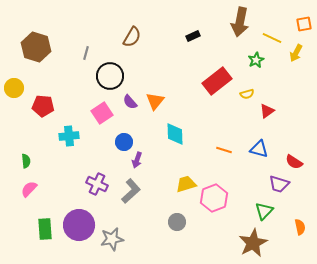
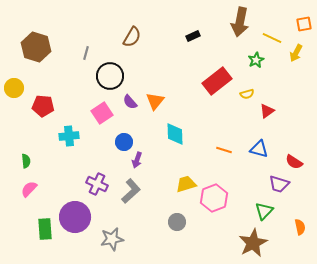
purple circle: moved 4 px left, 8 px up
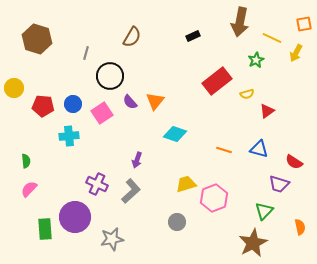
brown hexagon: moved 1 px right, 8 px up
cyan diamond: rotated 70 degrees counterclockwise
blue circle: moved 51 px left, 38 px up
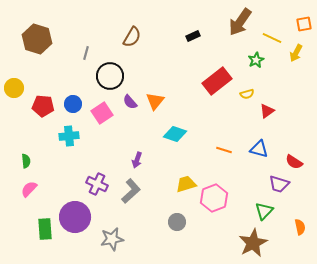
brown arrow: rotated 24 degrees clockwise
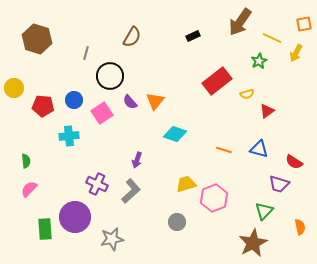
green star: moved 3 px right, 1 px down
blue circle: moved 1 px right, 4 px up
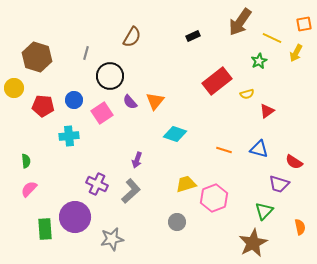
brown hexagon: moved 18 px down
